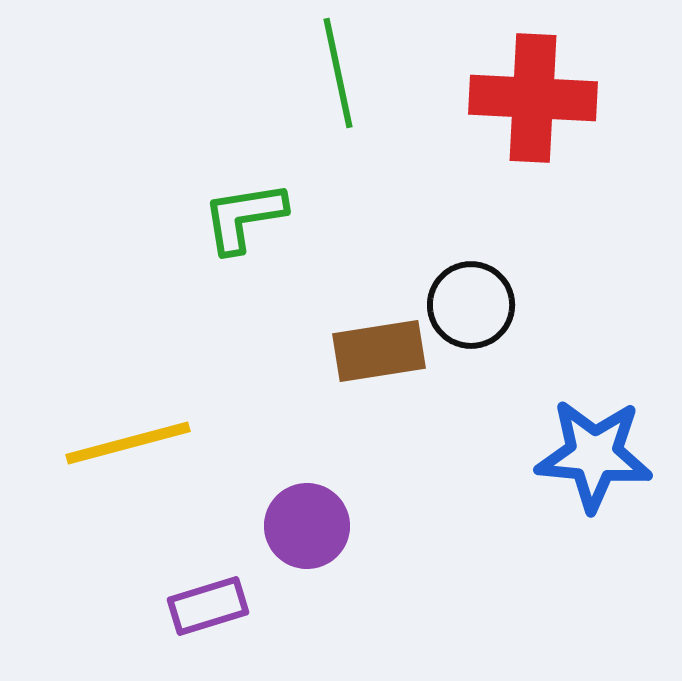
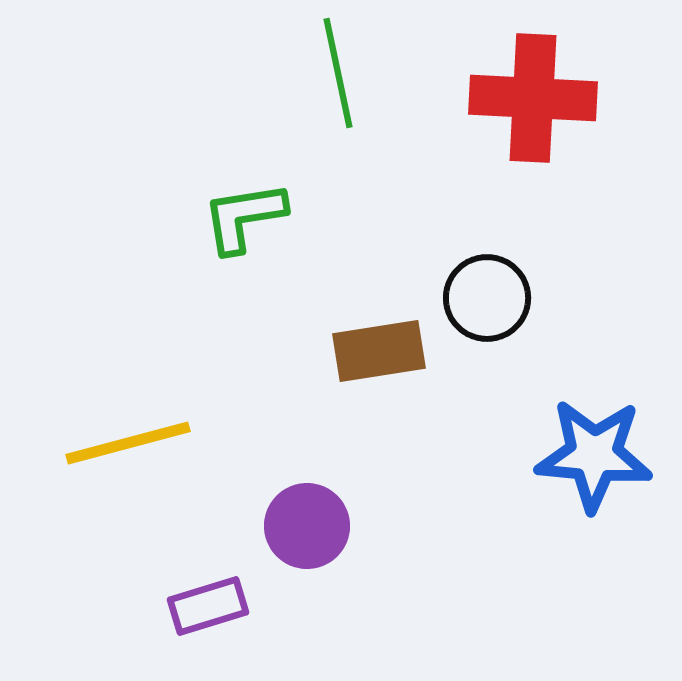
black circle: moved 16 px right, 7 px up
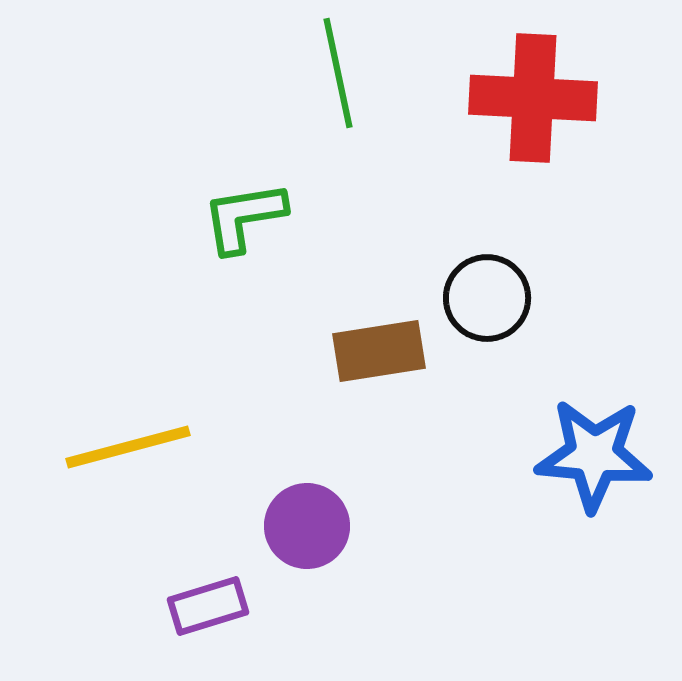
yellow line: moved 4 px down
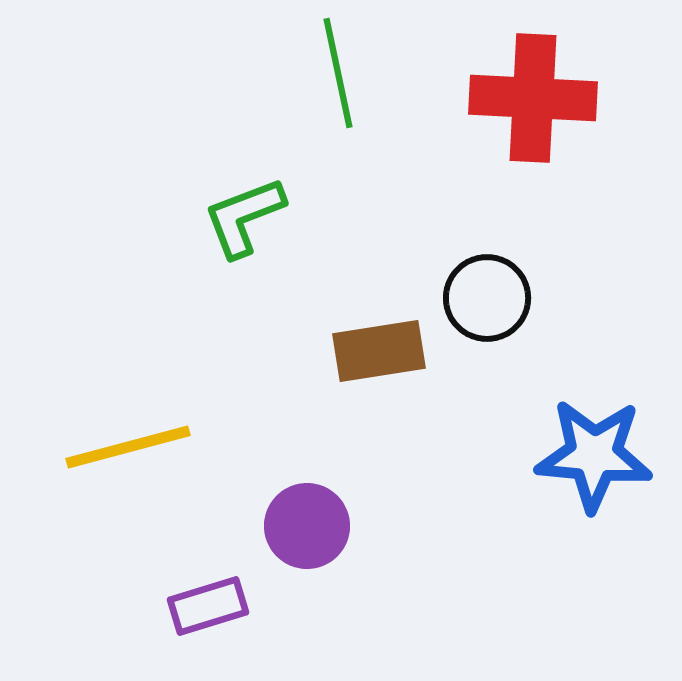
green L-shape: rotated 12 degrees counterclockwise
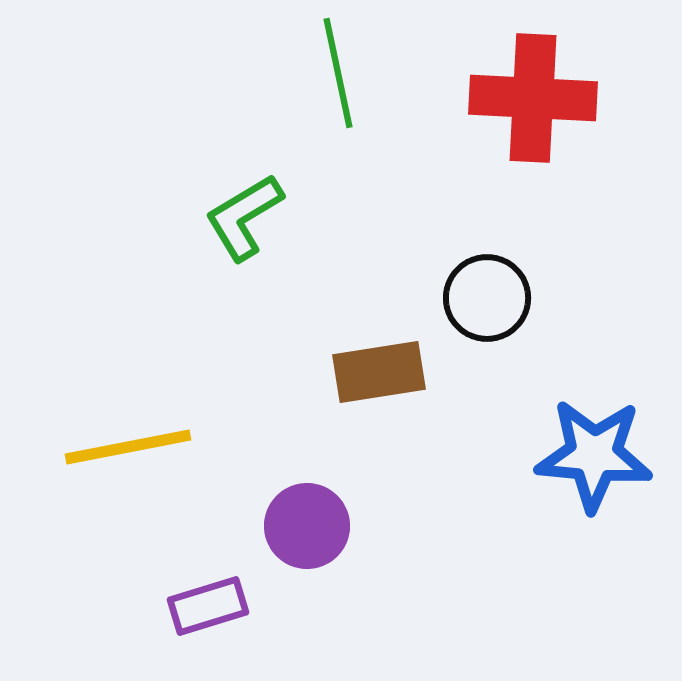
green L-shape: rotated 10 degrees counterclockwise
brown rectangle: moved 21 px down
yellow line: rotated 4 degrees clockwise
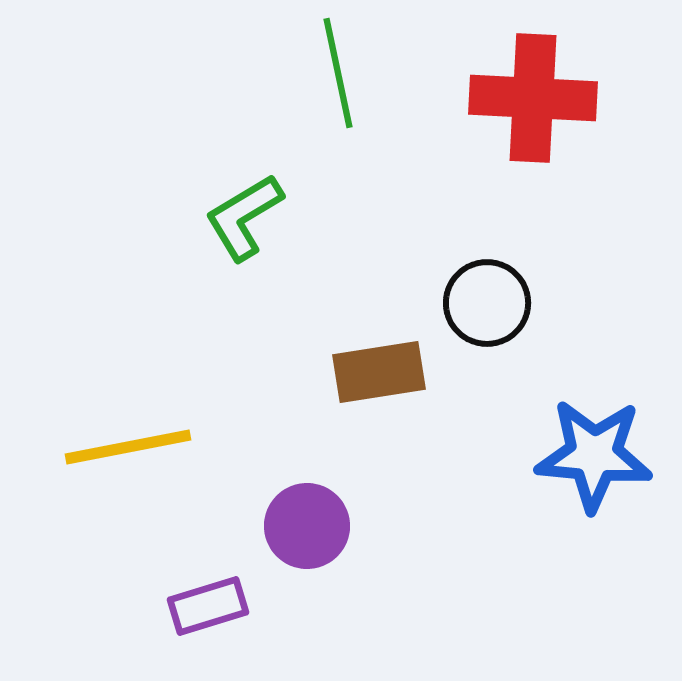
black circle: moved 5 px down
